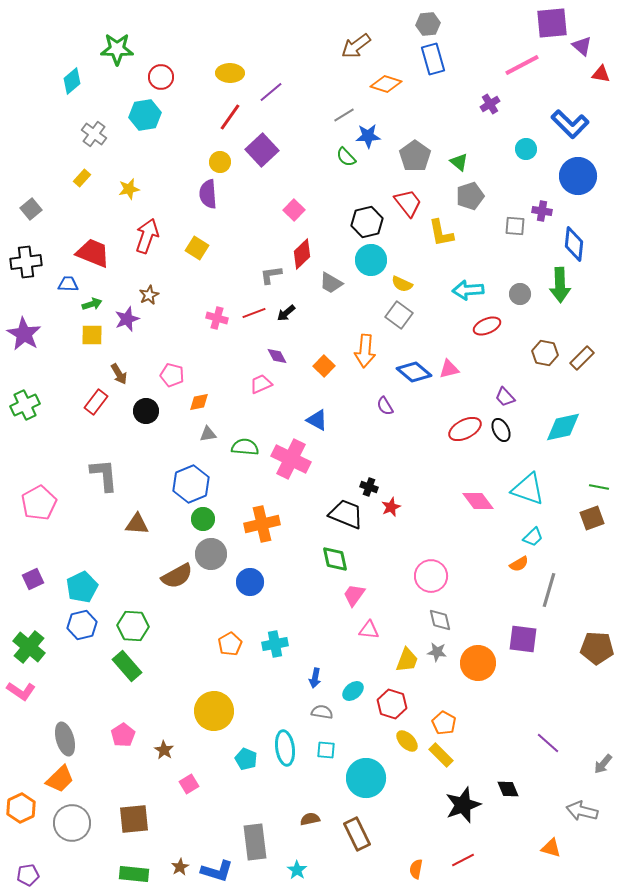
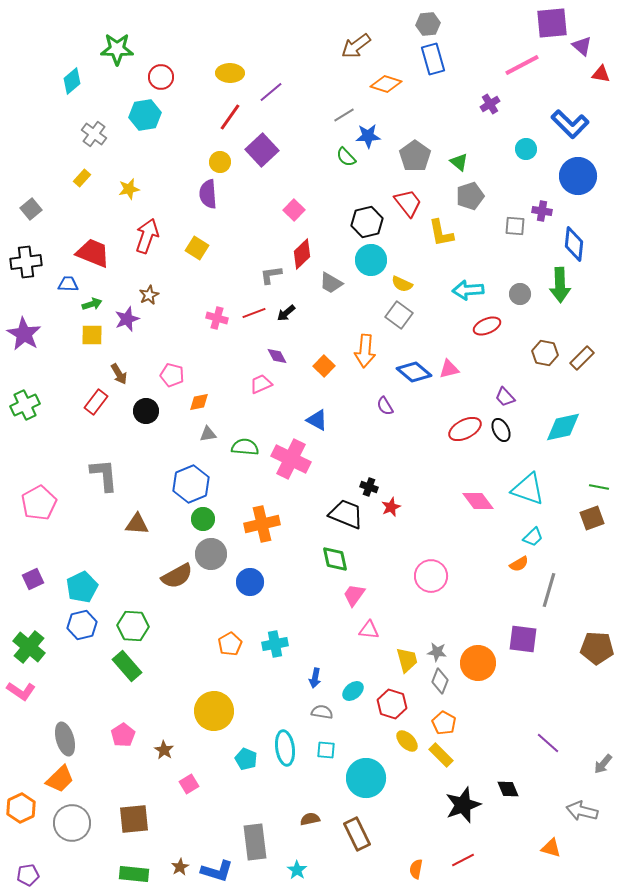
gray diamond at (440, 620): moved 61 px down; rotated 35 degrees clockwise
yellow trapezoid at (407, 660): rotated 36 degrees counterclockwise
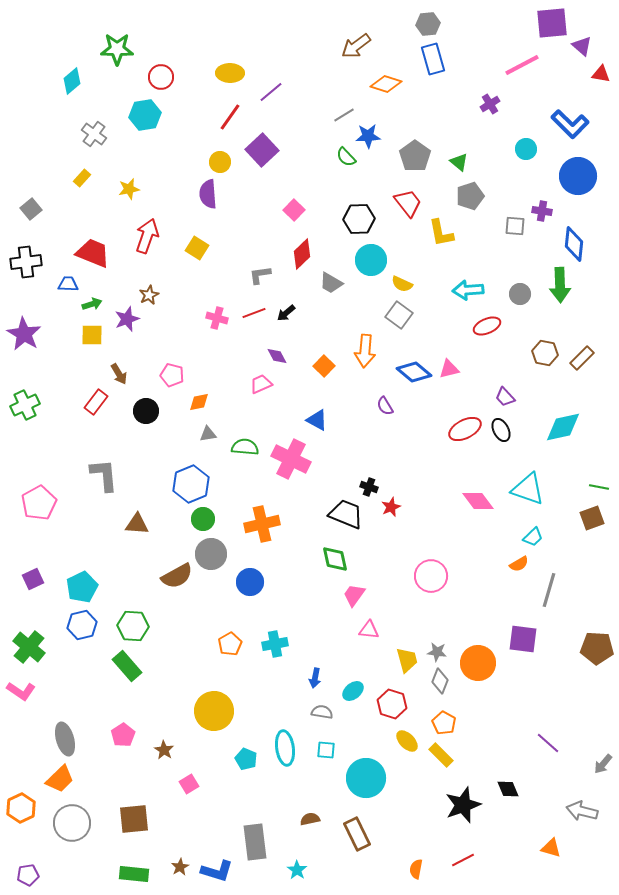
black hexagon at (367, 222): moved 8 px left, 3 px up; rotated 12 degrees clockwise
gray L-shape at (271, 275): moved 11 px left
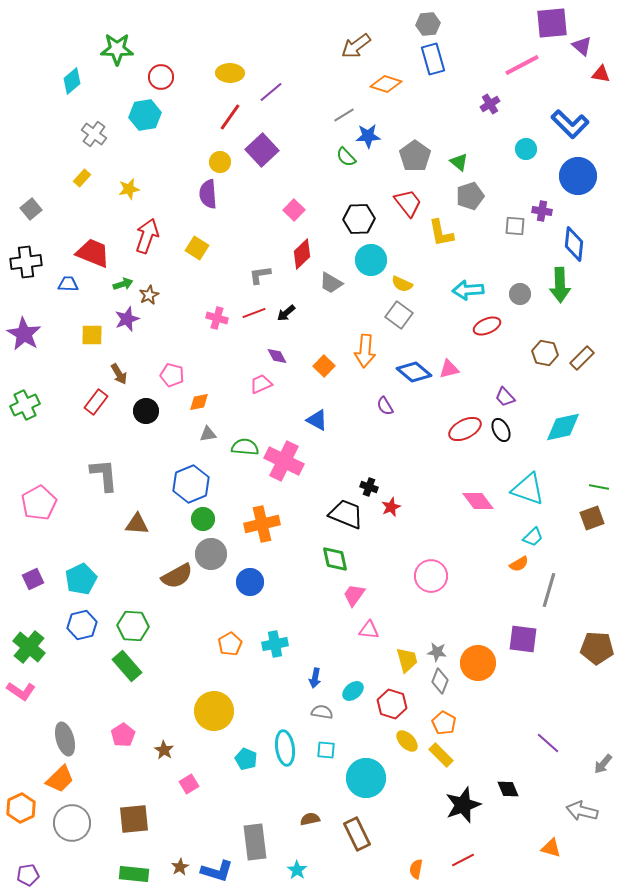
green arrow at (92, 304): moved 31 px right, 20 px up
pink cross at (291, 459): moved 7 px left, 2 px down
cyan pentagon at (82, 587): moved 1 px left, 8 px up
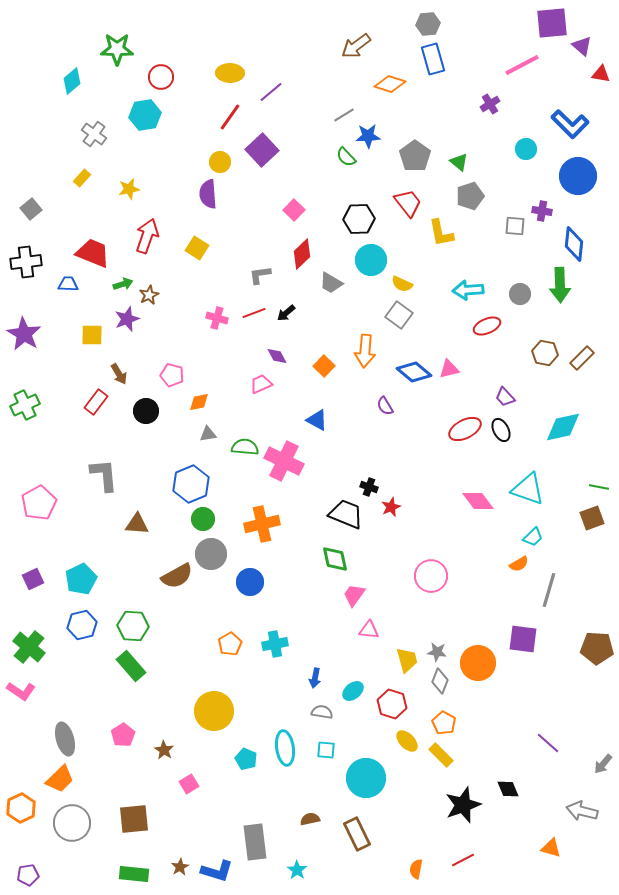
orange diamond at (386, 84): moved 4 px right
green rectangle at (127, 666): moved 4 px right
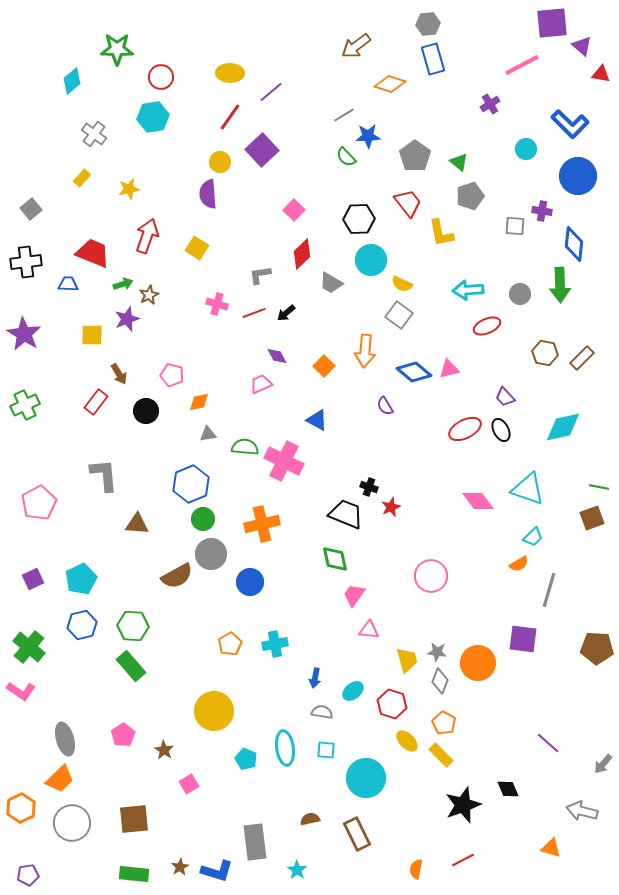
cyan hexagon at (145, 115): moved 8 px right, 2 px down
pink cross at (217, 318): moved 14 px up
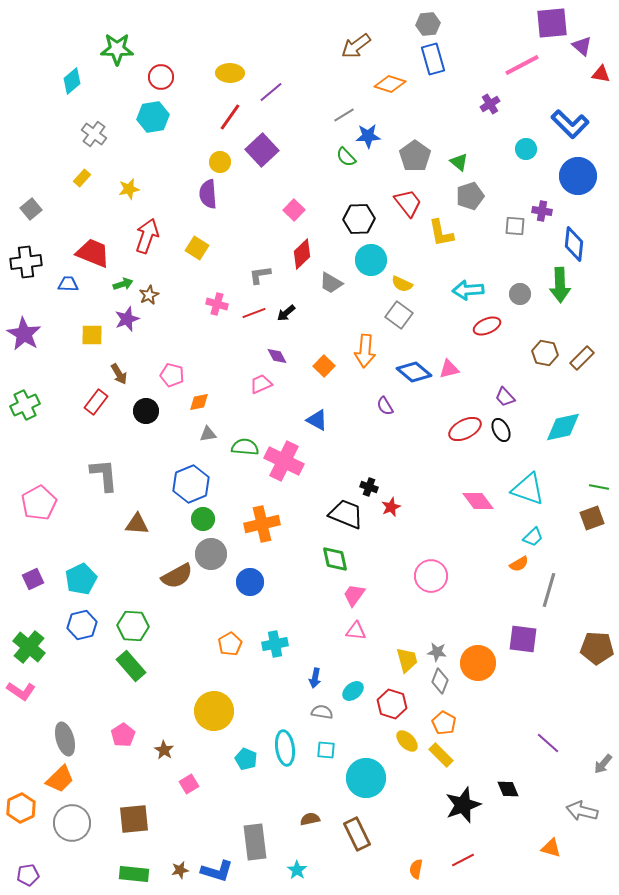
pink triangle at (369, 630): moved 13 px left, 1 px down
brown star at (180, 867): moved 3 px down; rotated 18 degrees clockwise
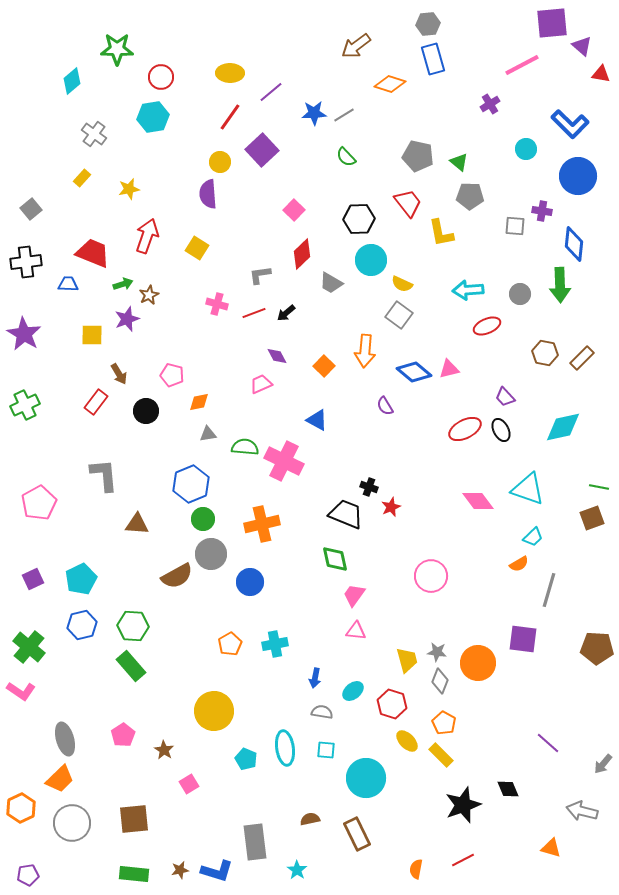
blue star at (368, 136): moved 54 px left, 23 px up
gray pentagon at (415, 156): moved 3 px right; rotated 24 degrees counterclockwise
gray pentagon at (470, 196): rotated 20 degrees clockwise
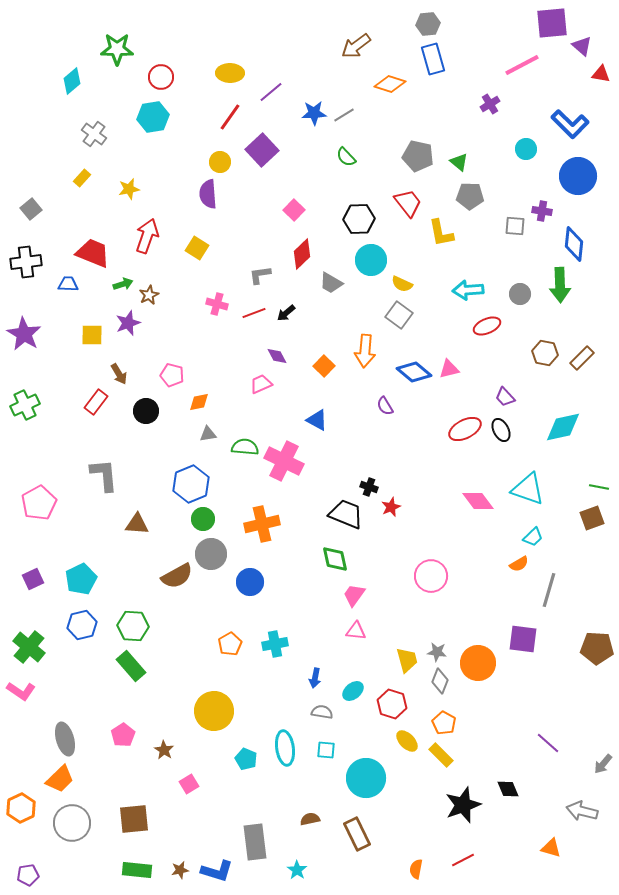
purple star at (127, 319): moved 1 px right, 4 px down
green rectangle at (134, 874): moved 3 px right, 4 px up
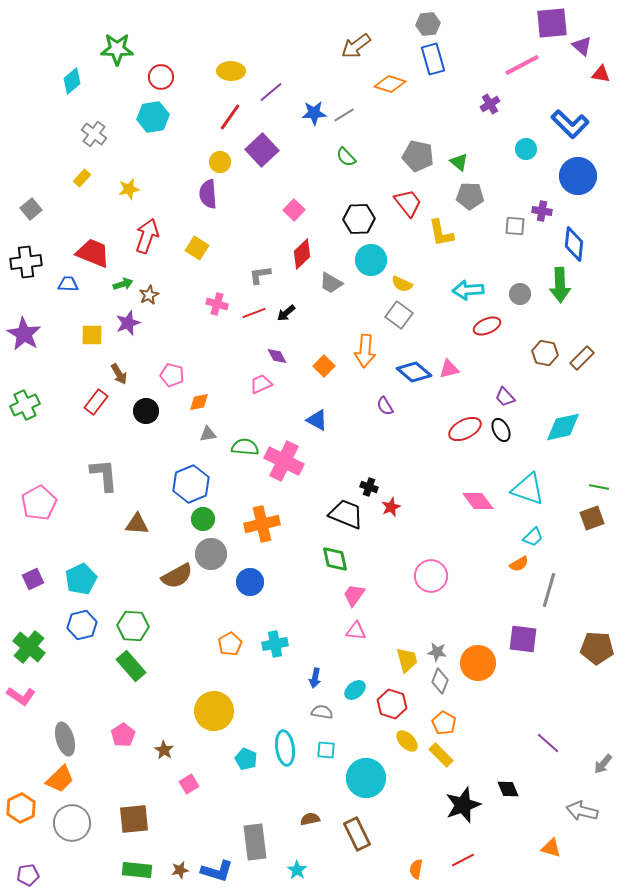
yellow ellipse at (230, 73): moved 1 px right, 2 px up
pink L-shape at (21, 691): moved 5 px down
cyan ellipse at (353, 691): moved 2 px right, 1 px up
